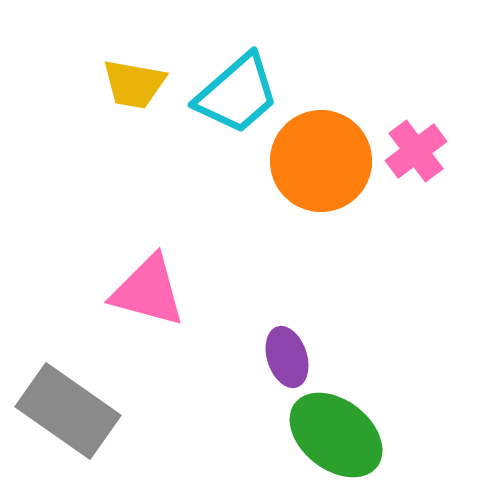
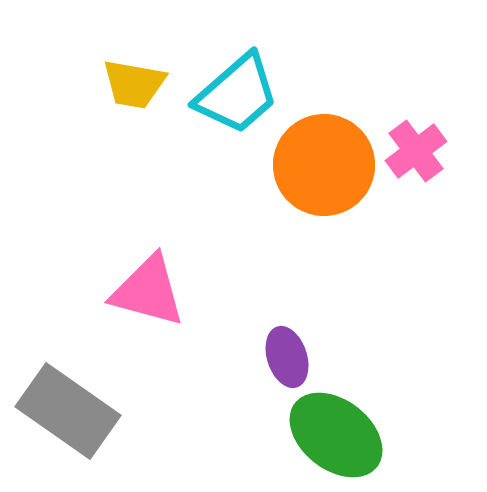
orange circle: moved 3 px right, 4 px down
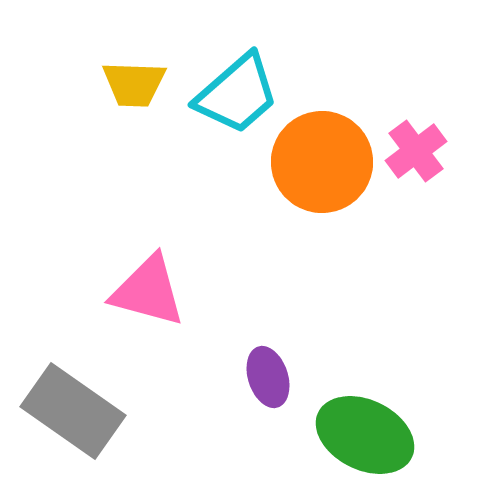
yellow trapezoid: rotated 8 degrees counterclockwise
orange circle: moved 2 px left, 3 px up
purple ellipse: moved 19 px left, 20 px down
gray rectangle: moved 5 px right
green ellipse: moved 29 px right; rotated 12 degrees counterclockwise
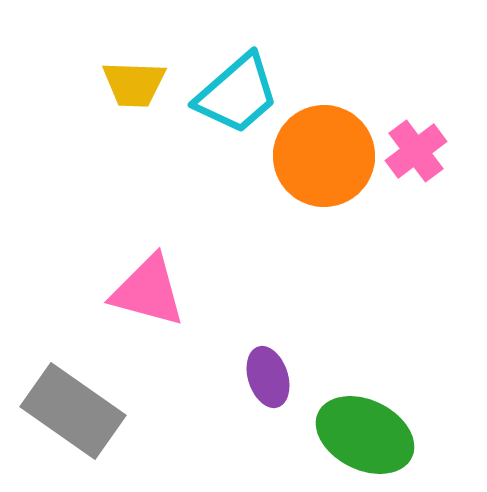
orange circle: moved 2 px right, 6 px up
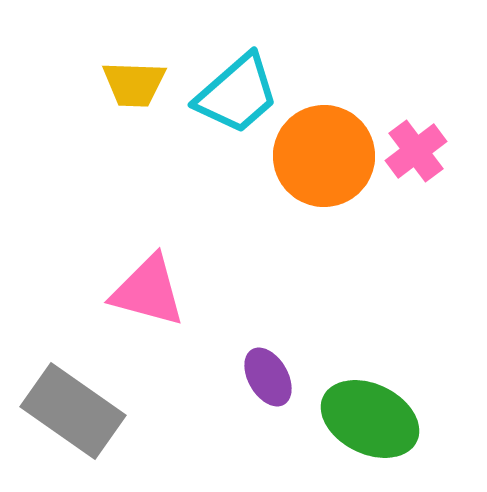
purple ellipse: rotated 12 degrees counterclockwise
green ellipse: moved 5 px right, 16 px up
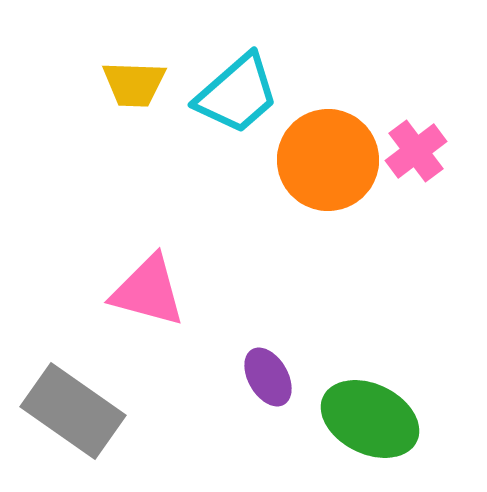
orange circle: moved 4 px right, 4 px down
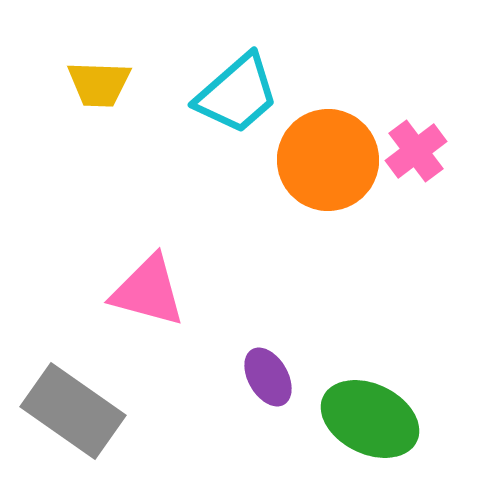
yellow trapezoid: moved 35 px left
